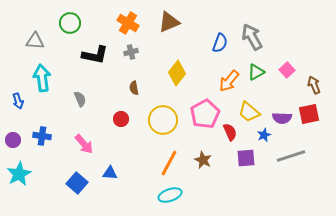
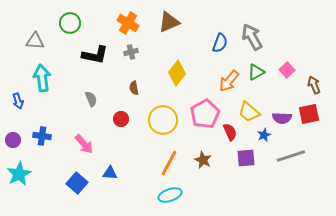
gray semicircle: moved 11 px right
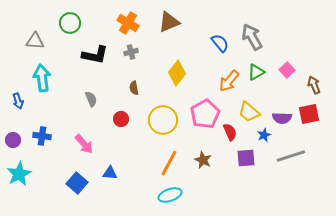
blue semicircle: rotated 60 degrees counterclockwise
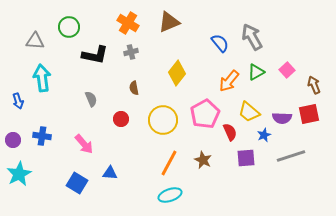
green circle: moved 1 px left, 4 px down
blue square: rotated 10 degrees counterclockwise
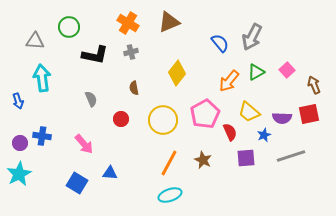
gray arrow: rotated 124 degrees counterclockwise
purple circle: moved 7 px right, 3 px down
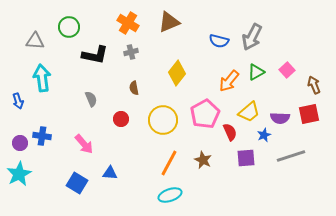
blue semicircle: moved 1 px left, 2 px up; rotated 144 degrees clockwise
yellow trapezoid: rotated 80 degrees counterclockwise
purple semicircle: moved 2 px left
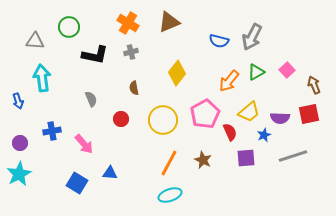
blue cross: moved 10 px right, 5 px up; rotated 18 degrees counterclockwise
gray line: moved 2 px right
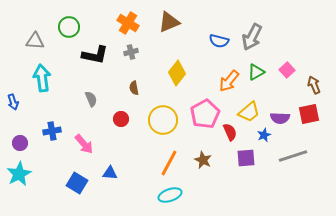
blue arrow: moved 5 px left, 1 px down
